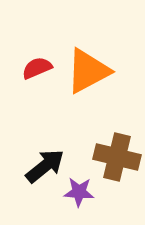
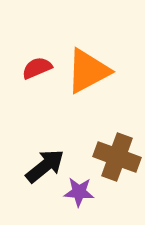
brown cross: rotated 6 degrees clockwise
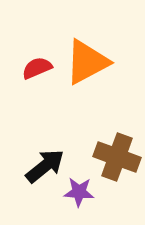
orange triangle: moved 1 px left, 9 px up
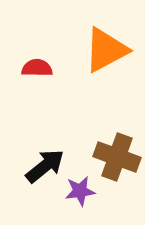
orange triangle: moved 19 px right, 12 px up
red semicircle: rotated 24 degrees clockwise
purple star: moved 1 px right, 1 px up; rotated 12 degrees counterclockwise
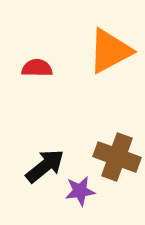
orange triangle: moved 4 px right, 1 px down
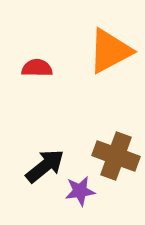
brown cross: moved 1 px left, 1 px up
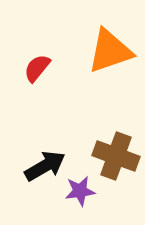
orange triangle: rotated 9 degrees clockwise
red semicircle: rotated 52 degrees counterclockwise
black arrow: rotated 9 degrees clockwise
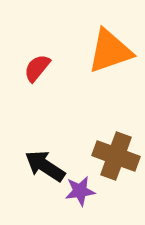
black arrow: rotated 117 degrees counterclockwise
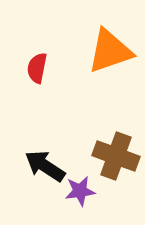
red semicircle: rotated 28 degrees counterclockwise
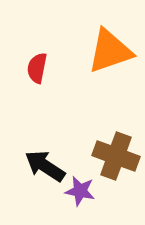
purple star: rotated 20 degrees clockwise
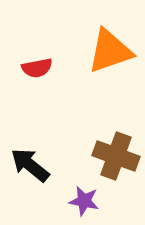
red semicircle: rotated 112 degrees counterclockwise
black arrow: moved 15 px left, 1 px up; rotated 6 degrees clockwise
purple star: moved 4 px right, 10 px down
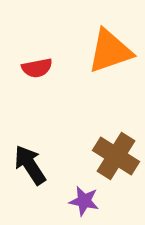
brown cross: rotated 12 degrees clockwise
black arrow: rotated 18 degrees clockwise
